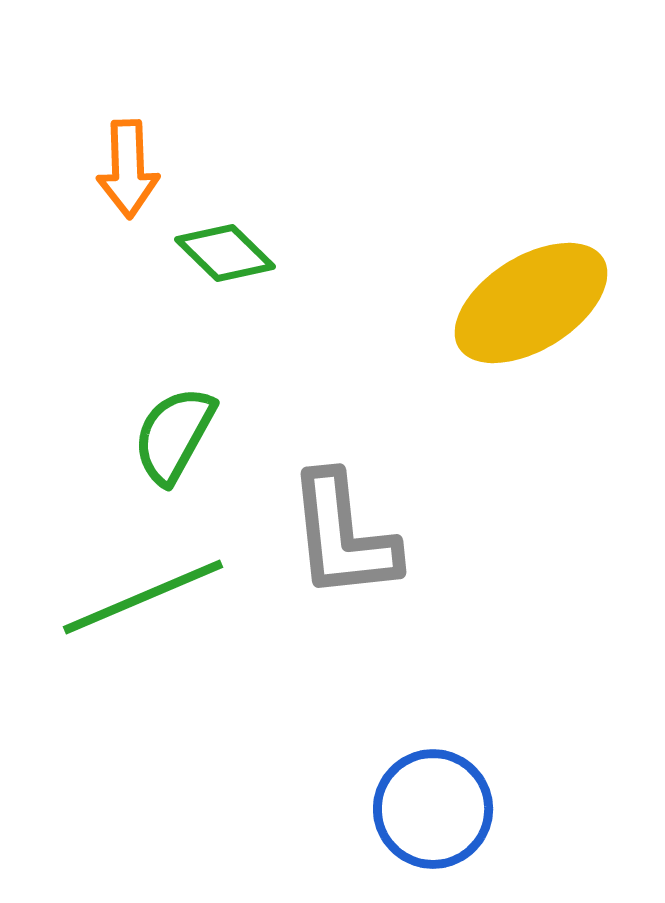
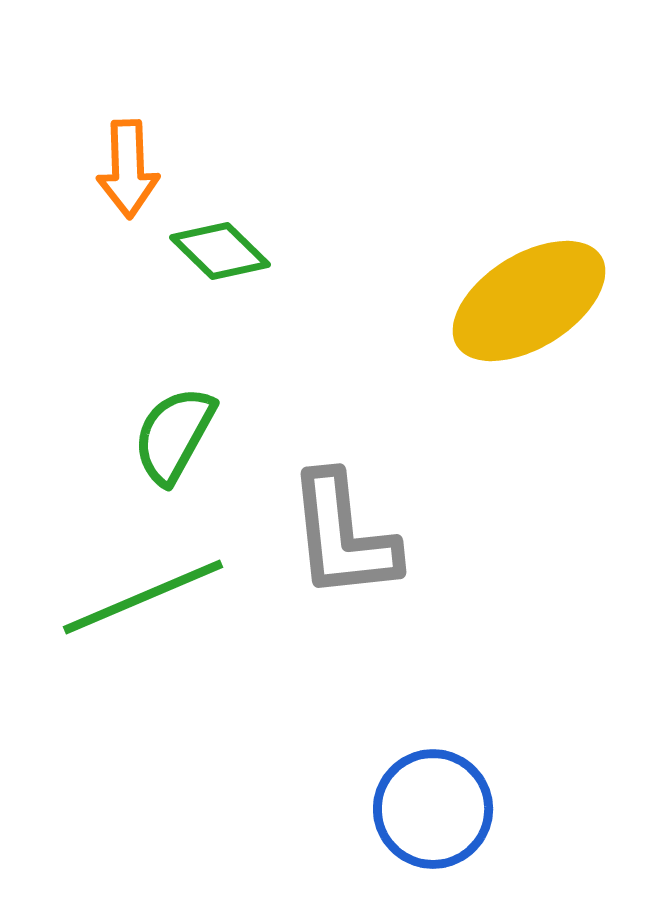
green diamond: moved 5 px left, 2 px up
yellow ellipse: moved 2 px left, 2 px up
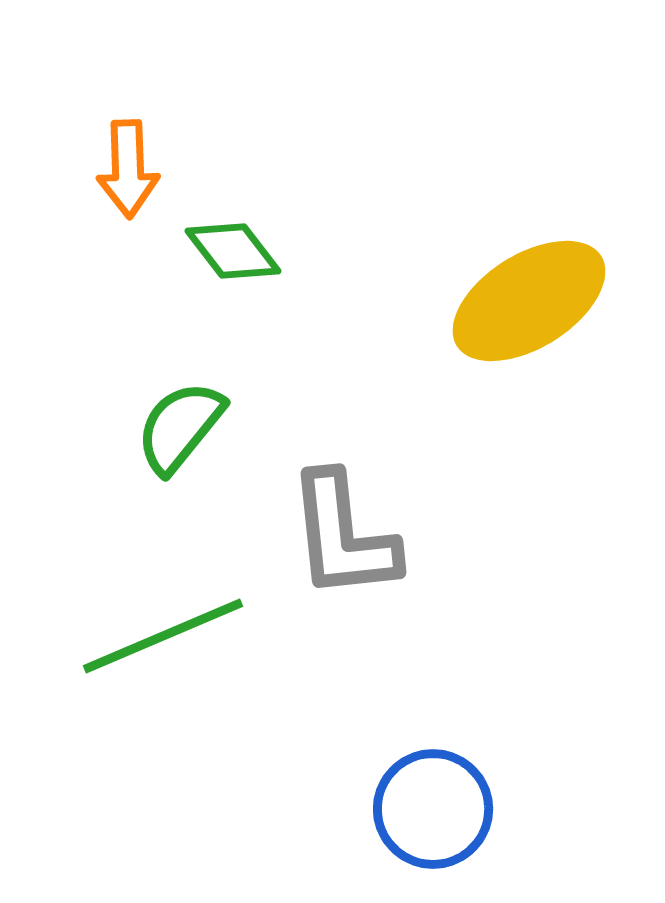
green diamond: moved 13 px right; rotated 8 degrees clockwise
green semicircle: moved 6 px right, 8 px up; rotated 10 degrees clockwise
green line: moved 20 px right, 39 px down
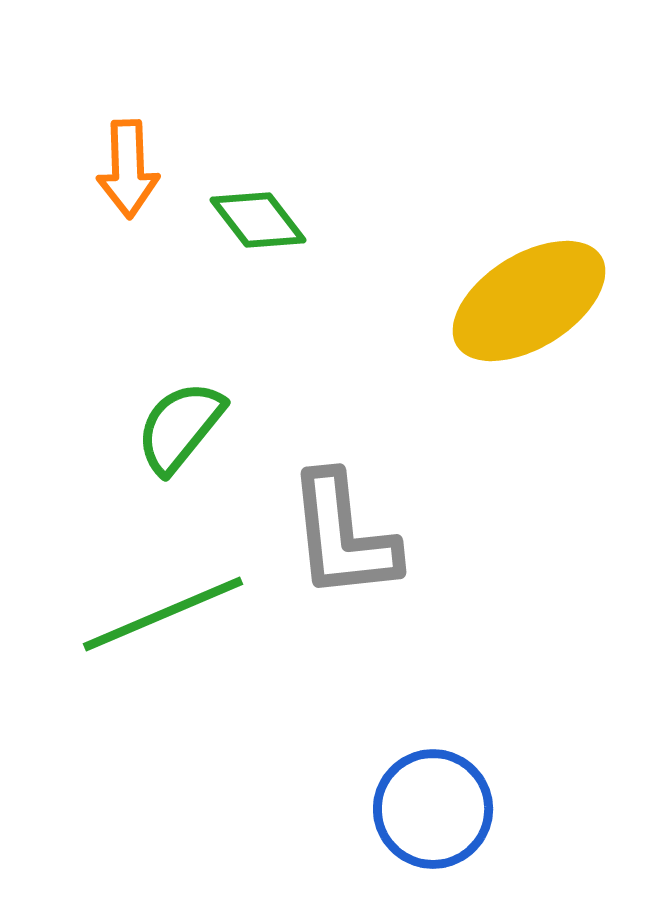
green diamond: moved 25 px right, 31 px up
green line: moved 22 px up
